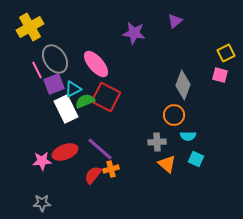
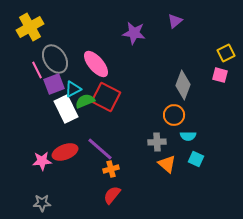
red semicircle: moved 19 px right, 20 px down
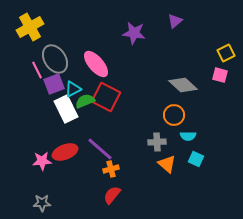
gray diamond: rotated 68 degrees counterclockwise
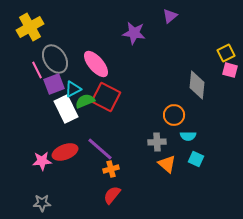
purple triangle: moved 5 px left, 5 px up
pink square: moved 10 px right, 5 px up
gray diamond: moved 14 px right; rotated 52 degrees clockwise
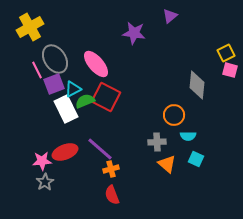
red semicircle: rotated 60 degrees counterclockwise
gray star: moved 3 px right, 21 px up; rotated 30 degrees counterclockwise
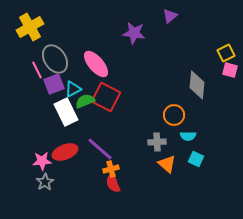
white rectangle: moved 3 px down
red semicircle: moved 1 px right, 12 px up
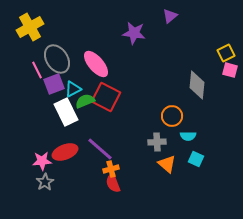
gray ellipse: moved 2 px right
orange circle: moved 2 px left, 1 px down
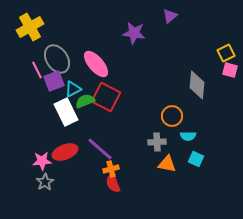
purple square: moved 3 px up
orange triangle: rotated 30 degrees counterclockwise
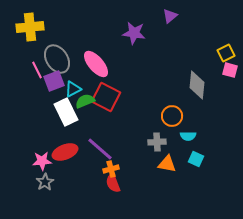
yellow cross: rotated 24 degrees clockwise
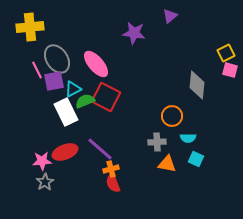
purple square: rotated 10 degrees clockwise
cyan semicircle: moved 2 px down
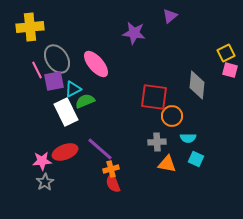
red square: moved 48 px right; rotated 20 degrees counterclockwise
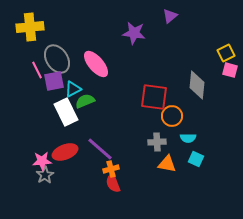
gray star: moved 7 px up
